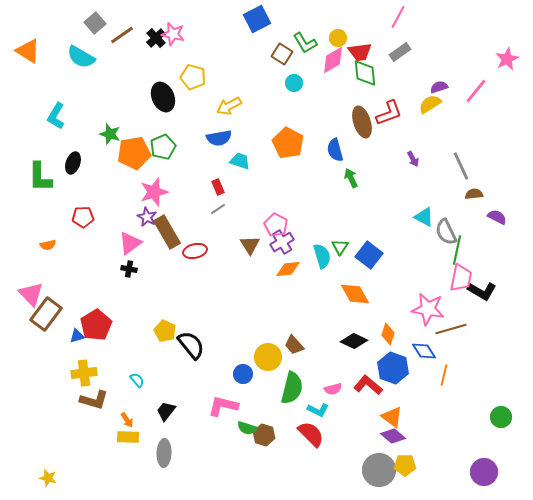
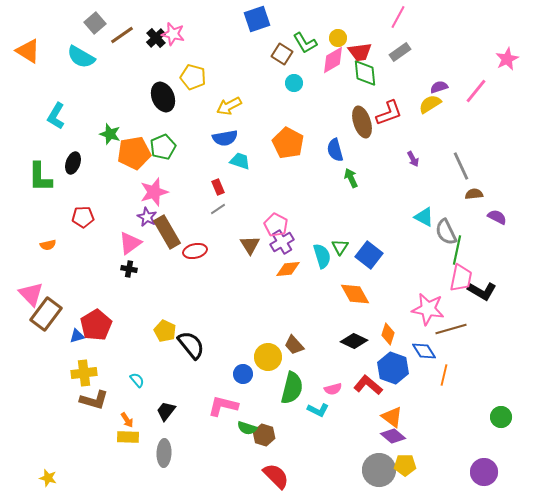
blue square at (257, 19): rotated 8 degrees clockwise
blue semicircle at (219, 138): moved 6 px right
red semicircle at (311, 434): moved 35 px left, 42 px down
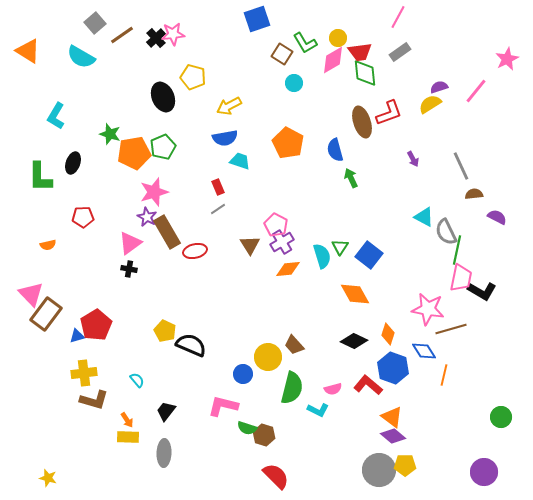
pink star at (173, 34): rotated 20 degrees counterclockwise
black semicircle at (191, 345): rotated 28 degrees counterclockwise
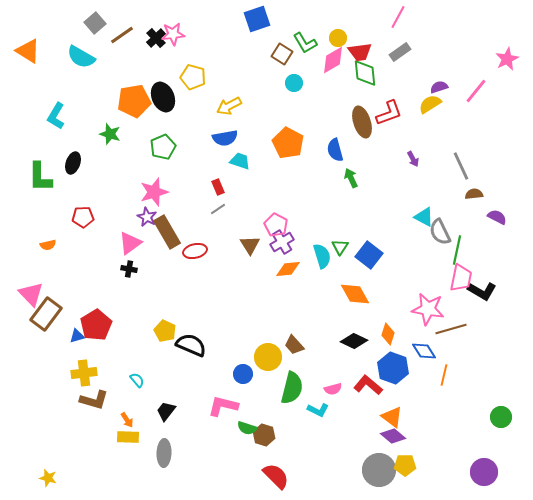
orange pentagon at (134, 153): moved 52 px up
gray semicircle at (446, 232): moved 6 px left
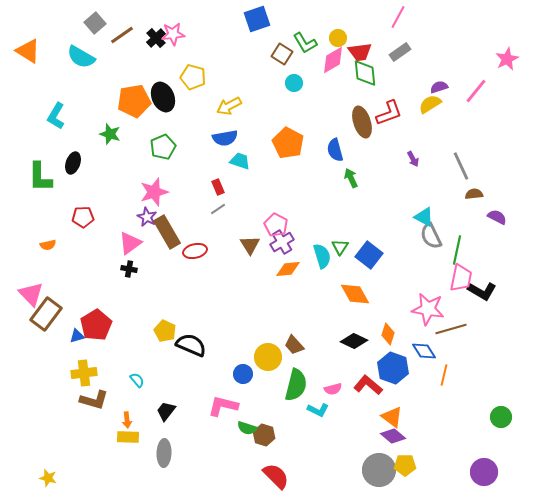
gray semicircle at (440, 232): moved 9 px left, 4 px down
green semicircle at (292, 388): moved 4 px right, 3 px up
orange arrow at (127, 420): rotated 28 degrees clockwise
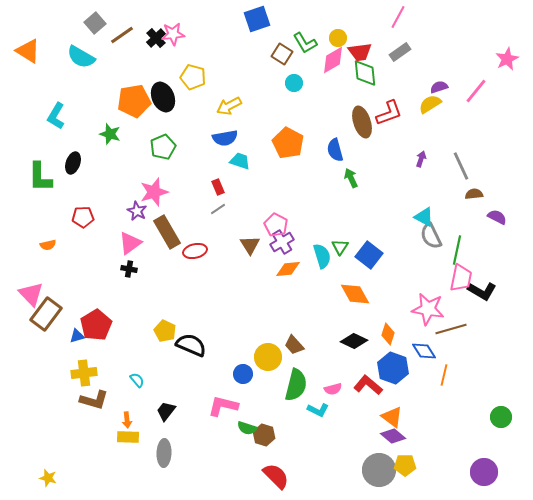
purple arrow at (413, 159): moved 8 px right; rotated 133 degrees counterclockwise
purple star at (147, 217): moved 10 px left, 6 px up
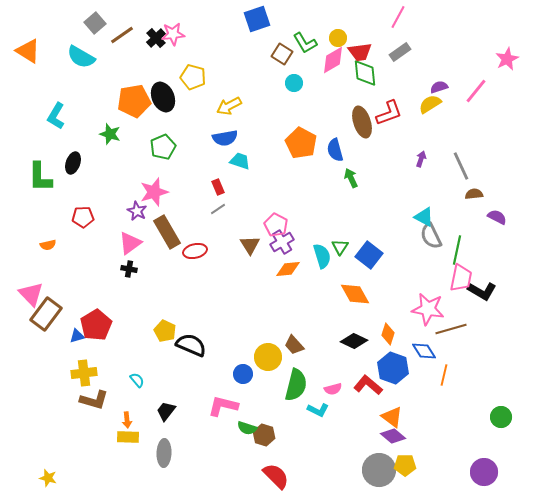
orange pentagon at (288, 143): moved 13 px right
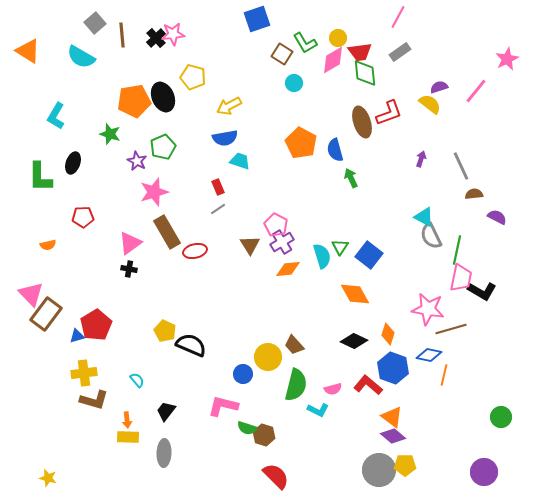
brown line at (122, 35): rotated 60 degrees counterclockwise
yellow semicircle at (430, 104): rotated 70 degrees clockwise
purple star at (137, 211): moved 50 px up
blue diamond at (424, 351): moved 5 px right, 4 px down; rotated 45 degrees counterclockwise
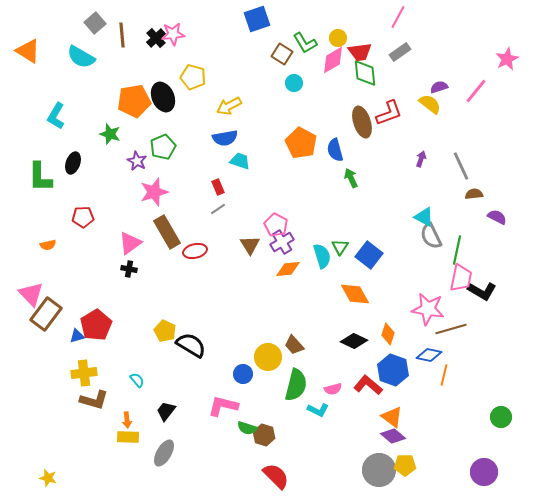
black semicircle at (191, 345): rotated 8 degrees clockwise
blue hexagon at (393, 368): moved 2 px down
gray ellipse at (164, 453): rotated 28 degrees clockwise
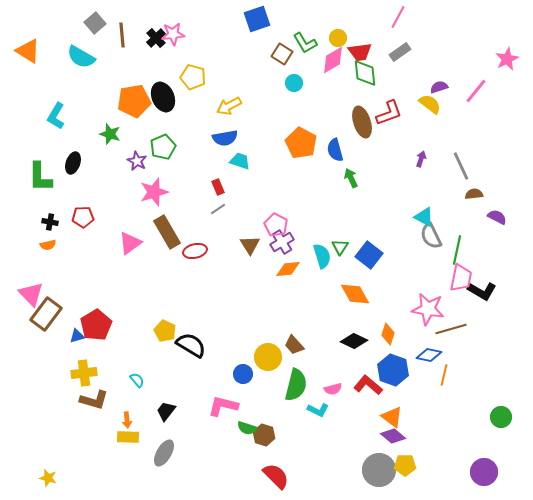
black cross at (129, 269): moved 79 px left, 47 px up
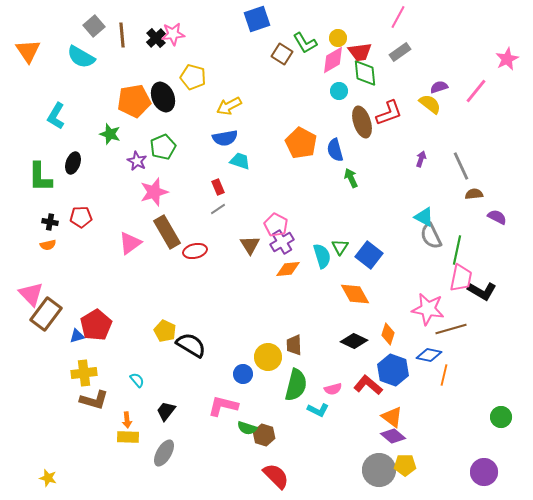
gray square at (95, 23): moved 1 px left, 3 px down
orange triangle at (28, 51): rotated 24 degrees clockwise
cyan circle at (294, 83): moved 45 px right, 8 px down
red pentagon at (83, 217): moved 2 px left
brown trapezoid at (294, 345): rotated 40 degrees clockwise
